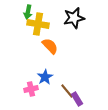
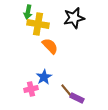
blue star: moved 1 px left
purple rectangle: moved 1 px up; rotated 32 degrees counterclockwise
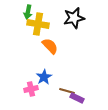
brown line: rotated 35 degrees counterclockwise
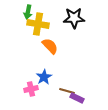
black star: rotated 10 degrees clockwise
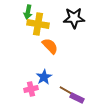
brown line: rotated 14 degrees clockwise
